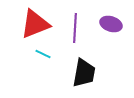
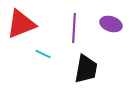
red triangle: moved 14 px left
purple line: moved 1 px left
black trapezoid: moved 2 px right, 4 px up
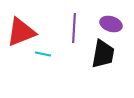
red triangle: moved 8 px down
cyan line: rotated 14 degrees counterclockwise
black trapezoid: moved 17 px right, 15 px up
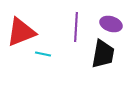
purple line: moved 2 px right, 1 px up
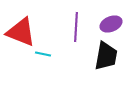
purple ellipse: rotated 40 degrees counterclockwise
red triangle: rotated 44 degrees clockwise
black trapezoid: moved 3 px right, 2 px down
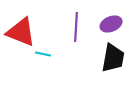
black trapezoid: moved 7 px right, 2 px down
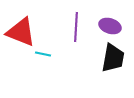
purple ellipse: moved 1 px left, 2 px down; rotated 40 degrees clockwise
